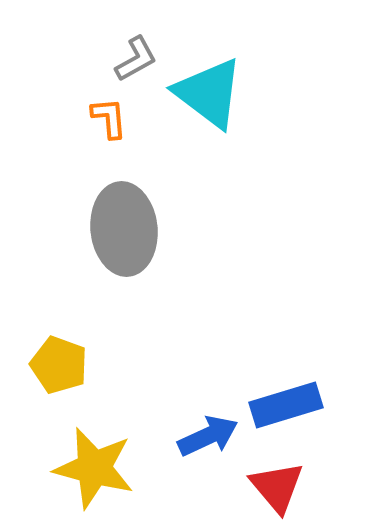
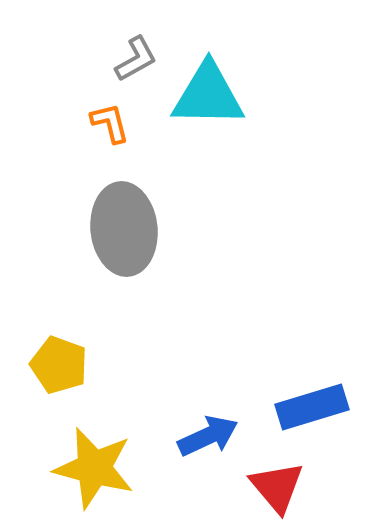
cyan triangle: moved 1 px left, 2 px down; rotated 36 degrees counterclockwise
orange L-shape: moved 1 px right, 5 px down; rotated 9 degrees counterclockwise
blue rectangle: moved 26 px right, 2 px down
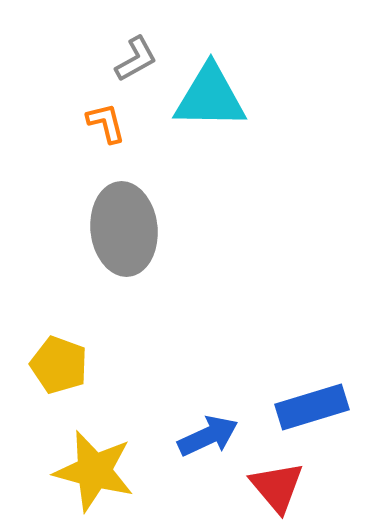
cyan triangle: moved 2 px right, 2 px down
orange L-shape: moved 4 px left
yellow star: moved 3 px down
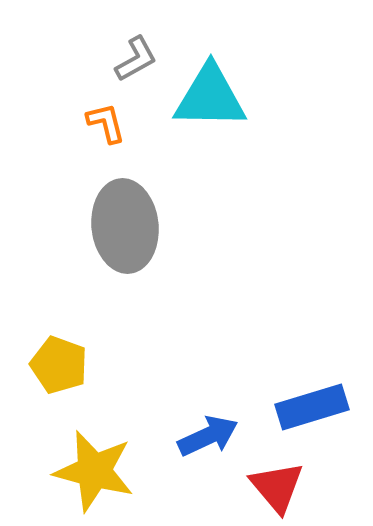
gray ellipse: moved 1 px right, 3 px up
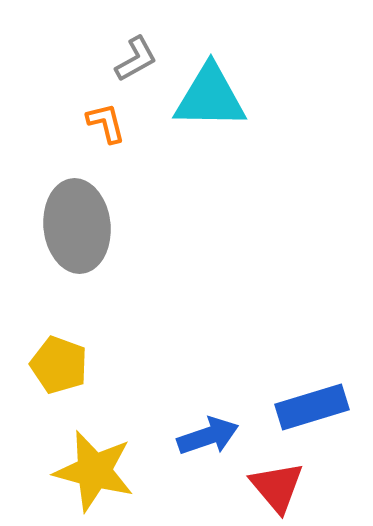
gray ellipse: moved 48 px left
blue arrow: rotated 6 degrees clockwise
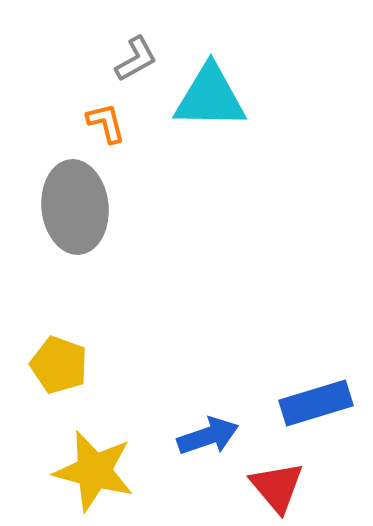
gray ellipse: moved 2 px left, 19 px up
blue rectangle: moved 4 px right, 4 px up
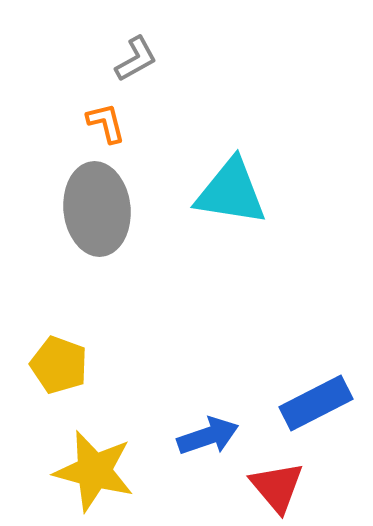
cyan triangle: moved 21 px right, 95 px down; rotated 8 degrees clockwise
gray ellipse: moved 22 px right, 2 px down
blue rectangle: rotated 10 degrees counterclockwise
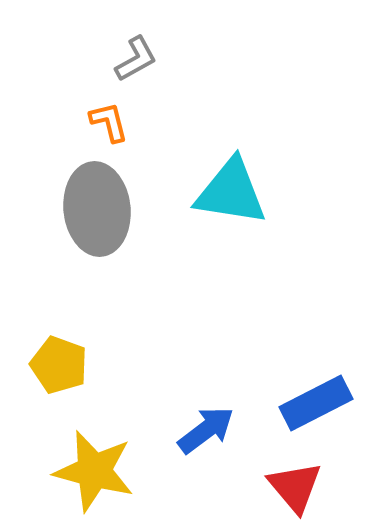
orange L-shape: moved 3 px right, 1 px up
blue arrow: moved 2 px left, 6 px up; rotated 18 degrees counterclockwise
red triangle: moved 18 px right
